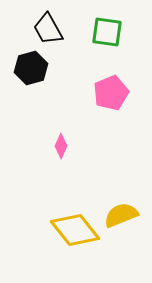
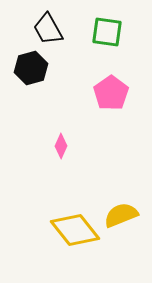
pink pentagon: rotated 12 degrees counterclockwise
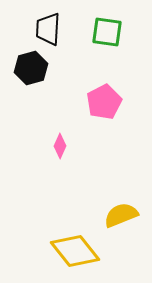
black trapezoid: rotated 32 degrees clockwise
pink pentagon: moved 7 px left, 9 px down; rotated 8 degrees clockwise
pink diamond: moved 1 px left
yellow diamond: moved 21 px down
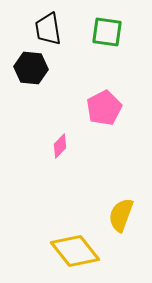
black trapezoid: rotated 12 degrees counterclockwise
black hexagon: rotated 20 degrees clockwise
pink pentagon: moved 6 px down
pink diamond: rotated 20 degrees clockwise
yellow semicircle: rotated 48 degrees counterclockwise
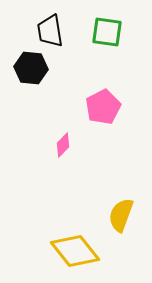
black trapezoid: moved 2 px right, 2 px down
pink pentagon: moved 1 px left, 1 px up
pink diamond: moved 3 px right, 1 px up
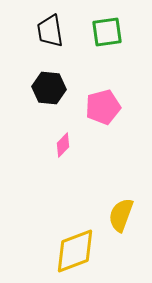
green square: rotated 16 degrees counterclockwise
black hexagon: moved 18 px right, 20 px down
pink pentagon: rotated 12 degrees clockwise
yellow diamond: rotated 72 degrees counterclockwise
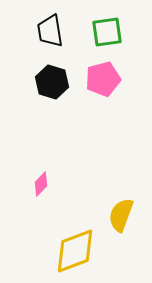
black hexagon: moved 3 px right, 6 px up; rotated 12 degrees clockwise
pink pentagon: moved 28 px up
pink diamond: moved 22 px left, 39 px down
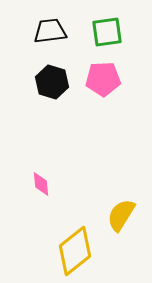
black trapezoid: rotated 92 degrees clockwise
pink pentagon: rotated 12 degrees clockwise
pink diamond: rotated 50 degrees counterclockwise
yellow semicircle: rotated 12 degrees clockwise
yellow diamond: rotated 18 degrees counterclockwise
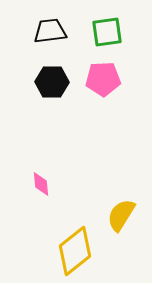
black hexagon: rotated 16 degrees counterclockwise
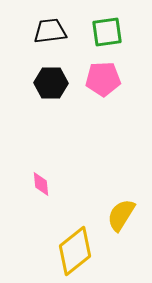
black hexagon: moved 1 px left, 1 px down
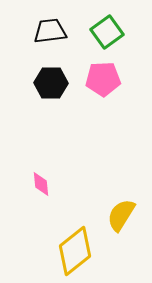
green square: rotated 28 degrees counterclockwise
